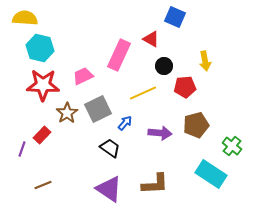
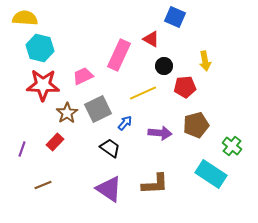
red rectangle: moved 13 px right, 7 px down
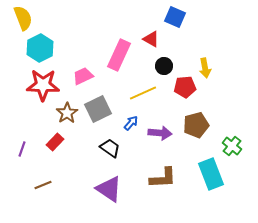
yellow semicircle: moved 2 px left; rotated 65 degrees clockwise
cyan hexagon: rotated 20 degrees clockwise
yellow arrow: moved 7 px down
blue arrow: moved 6 px right
cyan rectangle: rotated 36 degrees clockwise
brown L-shape: moved 8 px right, 6 px up
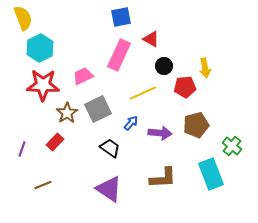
blue square: moved 54 px left; rotated 35 degrees counterclockwise
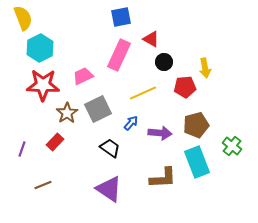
black circle: moved 4 px up
cyan rectangle: moved 14 px left, 12 px up
